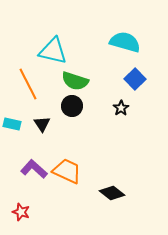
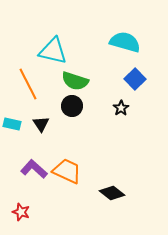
black triangle: moved 1 px left
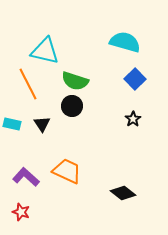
cyan triangle: moved 8 px left
black star: moved 12 px right, 11 px down
black triangle: moved 1 px right
purple L-shape: moved 8 px left, 8 px down
black diamond: moved 11 px right
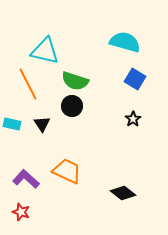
blue square: rotated 15 degrees counterclockwise
purple L-shape: moved 2 px down
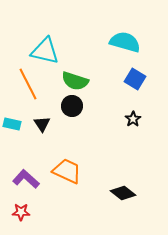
red star: rotated 18 degrees counterclockwise
